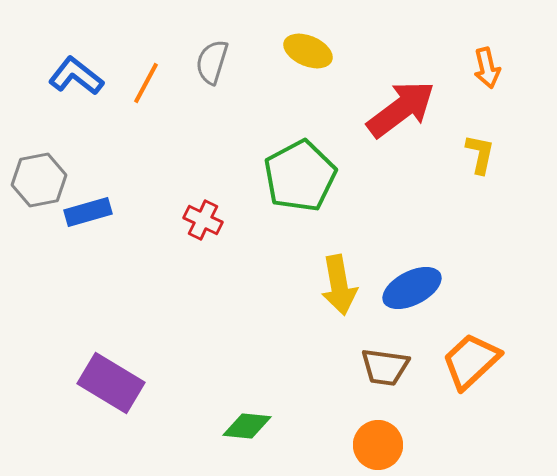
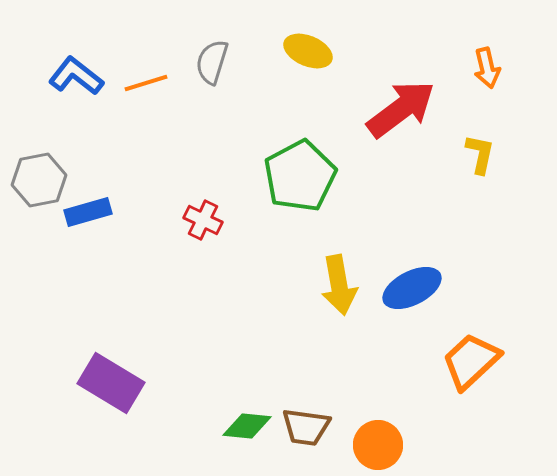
orange line: rotated 45 degrees clockwise
brown trapezoid: moved 79 px left, 60 px down
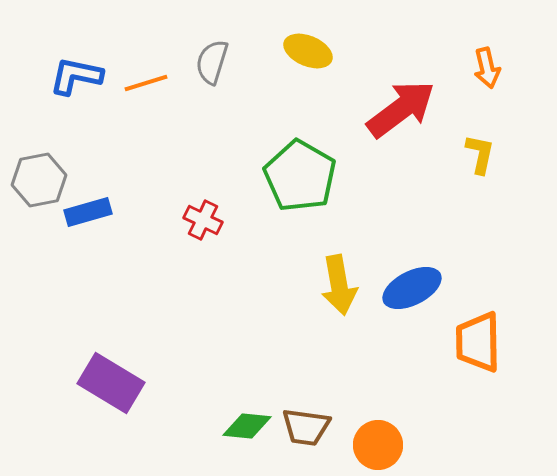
blue L-shape: rotated 26 degrees counterclockwise
green pentagon: rotated 14 degrees counterclockwise
orange trapezoid: moved 7 px right, 19 px up; rotated 48 degrees counterclockwise
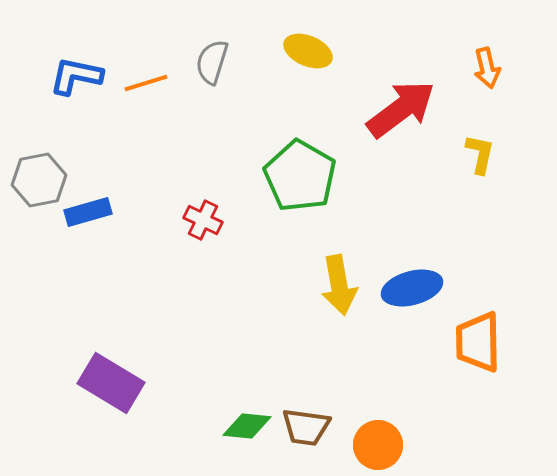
blue ellipse: rotated 12 degrees clockwise
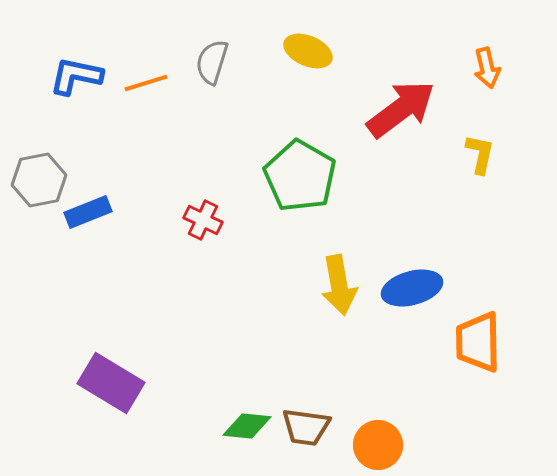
blue rectangle: rotated 6 degrees counterclockwise
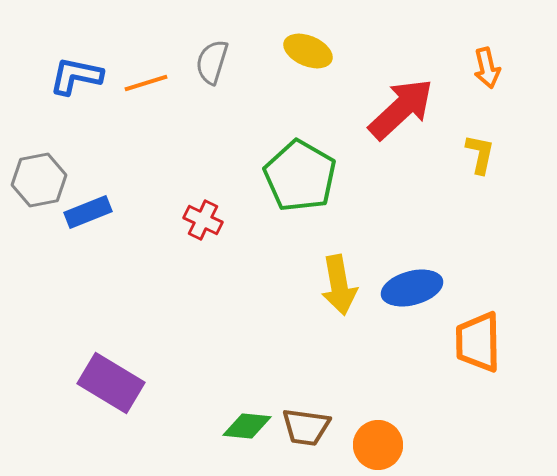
red arrow: rotated 6 degrees counterclockwise
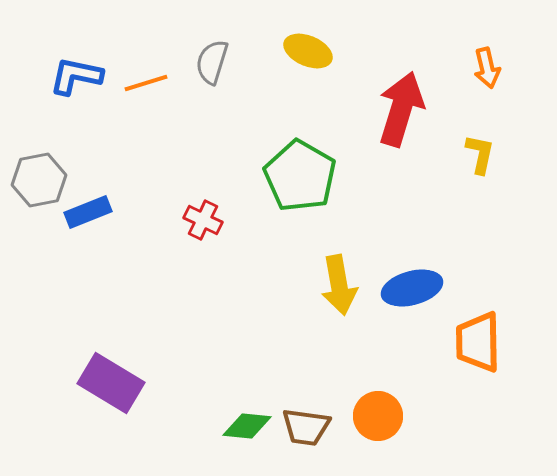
red arrow: rotated 30 degrees counterclockwise
orange circle: moved 29 px up
